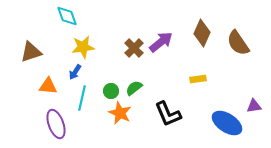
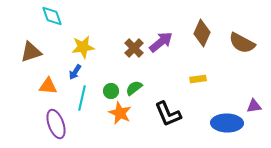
cyan diamond: moved 15 px left
brown semicircle: moved 4 px right; rotated 28 degrees counterclockwise
blue ellipse: rotated 32 degrees counterclockwise
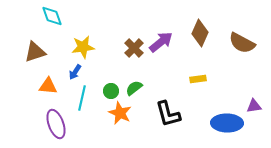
brown diamond: moved 2 px left
brown triangle: moved 4 px right
black L-shape: rotated 8 degrees clockwise
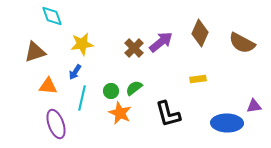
yellow star: moved 1 px left, 3 px up
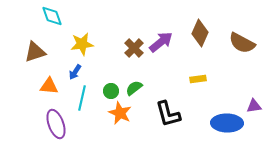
orange triangle: moved 1 px right
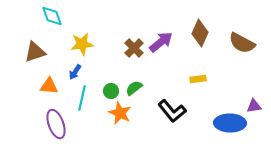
black L-shape: moved 4 px right, 3 px up; rotated 24 degrees counterclockwise
blue ellipse: moved 3 px right
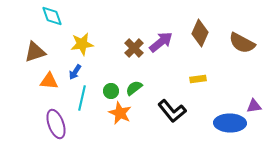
orange triangle: moved 5 px up
